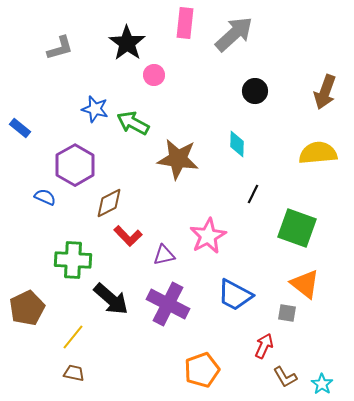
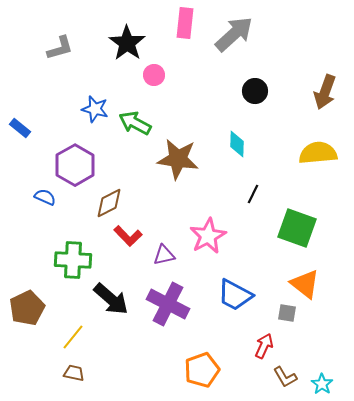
green arrow: moved 2 px right
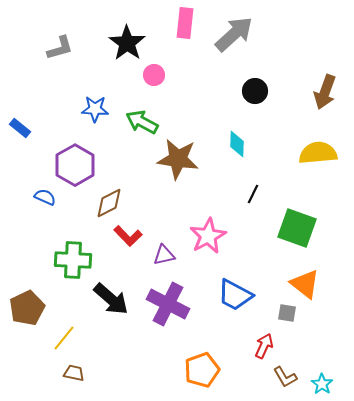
blue star: rotated 12 degrees counterclockwise
green arrow: moved 7 px right, 1 px up
yellow line: moved 9 px left, 1 px down
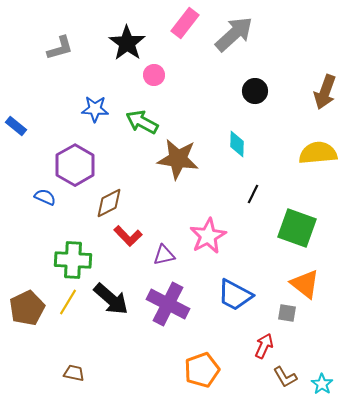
pink rectangle: rotated 32 degrees clockwise
blue rectangle: moved 4 px left, 2 px up
yellow line: moved 4 px right, 36 px up; rotated 8 degrees counterclockwise
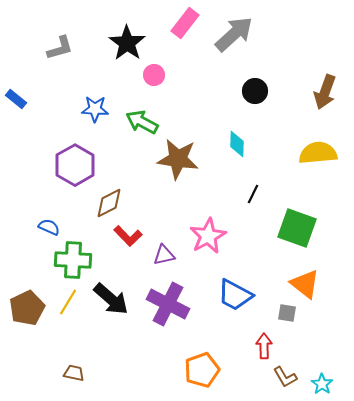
blue rectangle: moved 27 px up
blue semicircle: moved 4 px right, 30 px down
red arrow: rotated 25 degrees counterclockwise
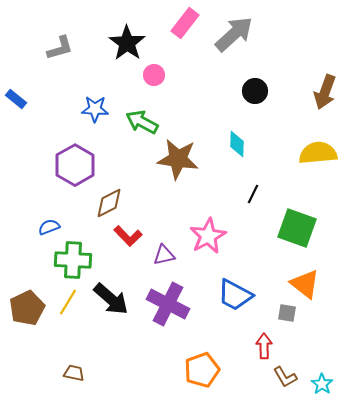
blue semicircle: rotated 45 degrees counterclockwise
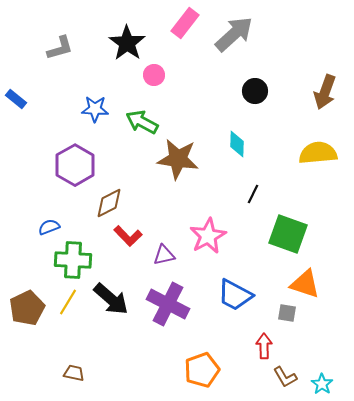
green square: moved 9 px left, 6 px down
orange triangle: rotated 20 degrees counterclockwise
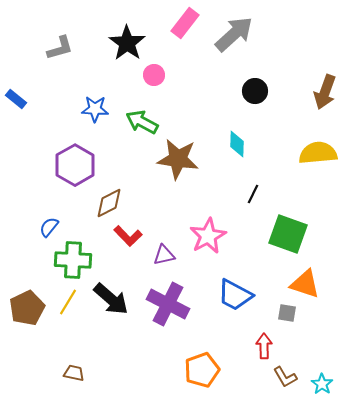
blue semicircle: rotated 30 degrees counterclockwise
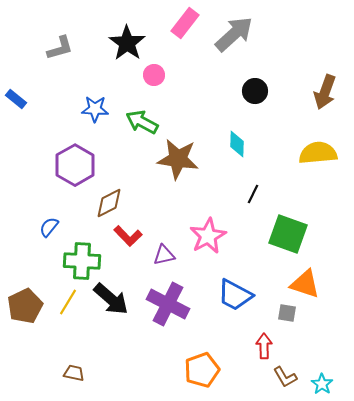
green cross: moved 9 px right, 1 px down
brown pentagon: moved 2 px left, 2 px up
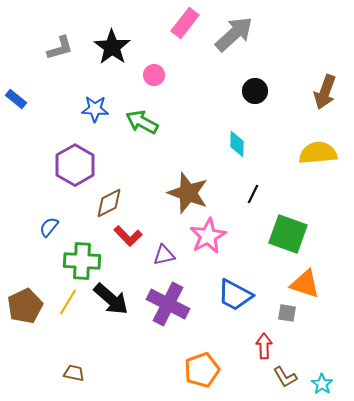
black star: moved 15 px left, 4 px down
brown star: moved 10 px right, 34 px down; rotated 12 degrees clockwise
